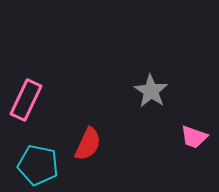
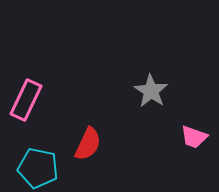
cyan pentagon: moved 3 px down
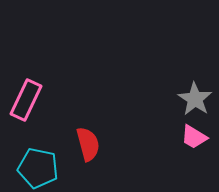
gray star: moved 44 px right, 8 px down
pink trapezoid: rotated 12 degrees clockwise
red semicircle: rotated 40 degrees counterclockwise
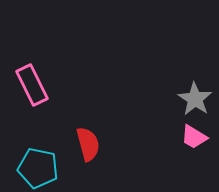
pink rectangle: moved 6 px right, 15 px up; rotated 51 degrees counterclockwise
